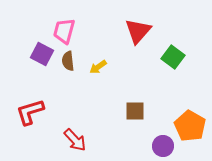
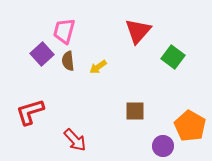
purple square: rotated 20 degrees clockwise
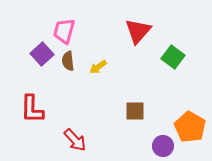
red L-shape: moved 2 px right, 3 px up; rotated 72 degrees counterclockwise
orange pentagon: moved 1 px down
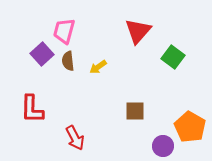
red arrow: moved 2 px up; rotated 15 degrees clockwise
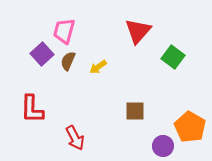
brown semicircle: rotated 30 degrees clockwise
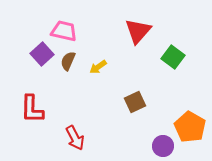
pink trapezoid: rotated 88 degrees clockwise
brown square: moved 9 px up; rotated 25 degrees counterclockwise
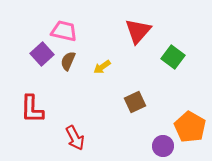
yellow arrow: moved 4 px right
